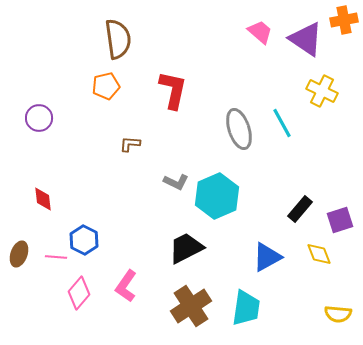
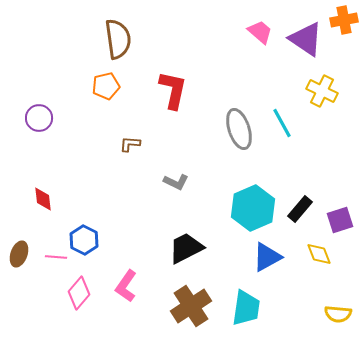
cyan hexagon: moved 36 px right, 12 px down
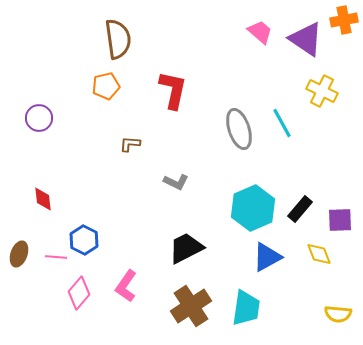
purple square: rotated 16 degrees clockwise
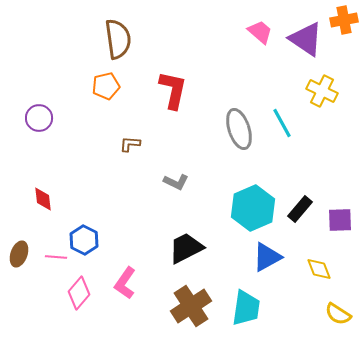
yellow diamond: moved 15 px down
pink L-shape: moved 1 px left, 3 px up
yellow semicircle: rotated 28 degrees clockwise
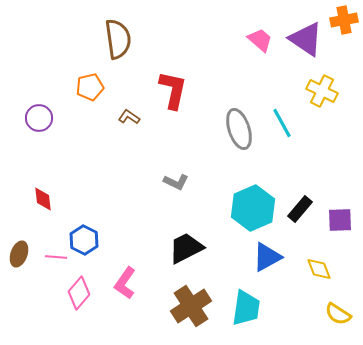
pink trapezoid: moved 8 px down
orange pentagon: moved 16 px left, 1 px down
brown L-shape: moved 1 px left, 27 px up; rotated 30 degrees clockwise
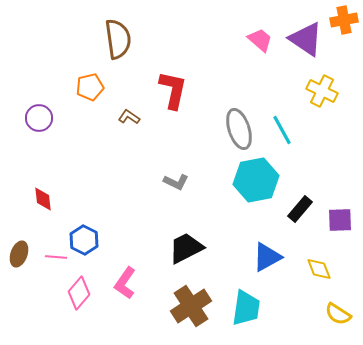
cyan line: moved 7 px down
cyan hexagon: moved 3 px right, 28 px up; rotated 12 degrees clockwise
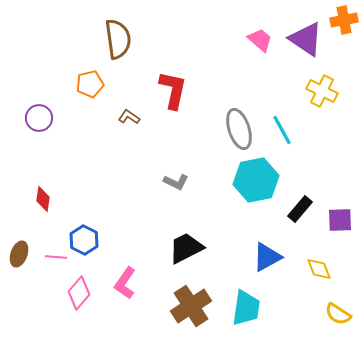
orange pentagon: moved 3 px up
red diamond: rotated 15 degrees clockwise
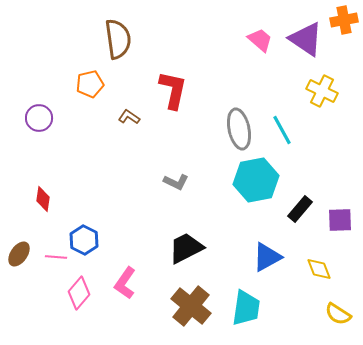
gray ellipse: rotated 6 degrees clockwise
brown ellipse: rotated 15 degrees clockwise
brown cross: rotated 18 degrees counterclockwise
